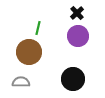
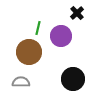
purple circle: moved 17 px left
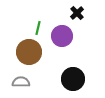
purple circle: moved 1 px right
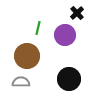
purple circle: moved 3 px right, 1 px up
brown circle: moved 2 px left, 4 px down
black circle: moved 4 px left
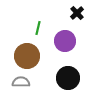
purple circle: moved 6 px down
black circle: moved 1 px left, 1 px up
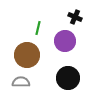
black cross: moved 2 px left, 4 px down; rotated 24 degrees counterclockwise
brown circle: moved 1 px up
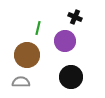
black circle: moved 3 px right, 1 px up
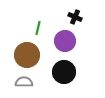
black circle: moved 7 px left, 5 px up
gray semicircle: moved 3 px right
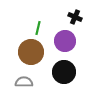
brown circle: moved 4 px right, 3 px up
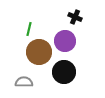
green line: moved 9 px left, 1 px down
brown circle: moved 8 px right
